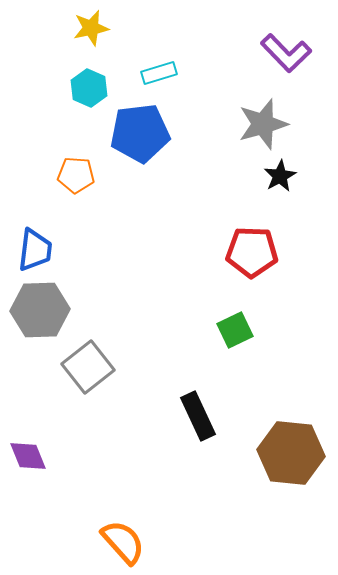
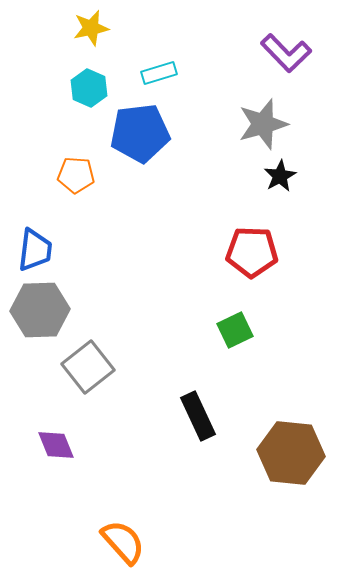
purple diamond: moved 28 px right, 11 px up
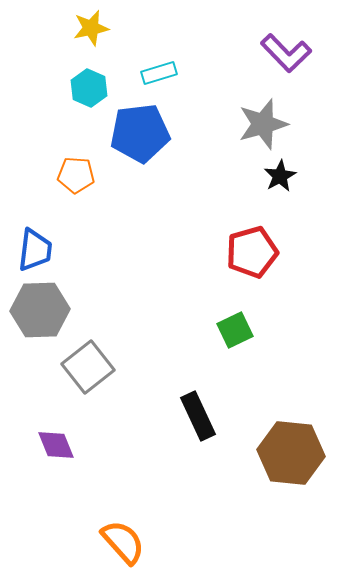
red pentagon: rotated 18 degrees counterclockwise
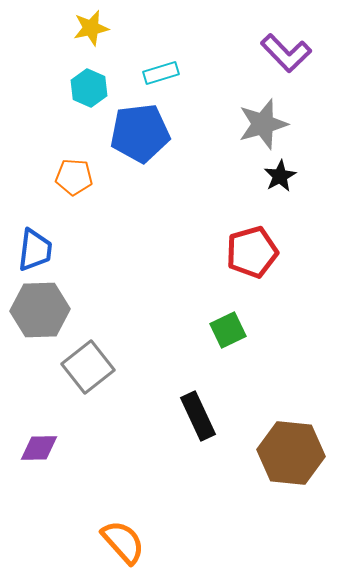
cyan rectangle: moved 2 px right
orange pentagon: moved 2 px left, 2 px down
green square: moved 7 px left
purple diamond: moved 17 px left, 3 px down; rotated 69 degrees counterclockwise
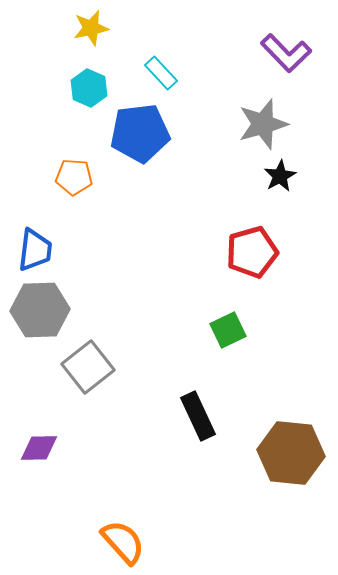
cyan rectangle: rotated 64 degrees clockwise
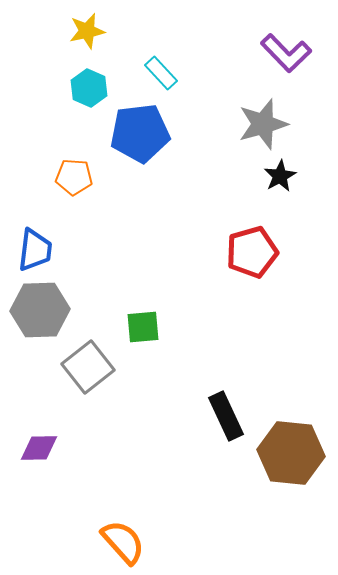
yellow star: moved 4 px left, 3 px down
green square: moved 85 px left, 3 px up; rotated 21 degrees clockwise
black rectangle: moved 28 px right
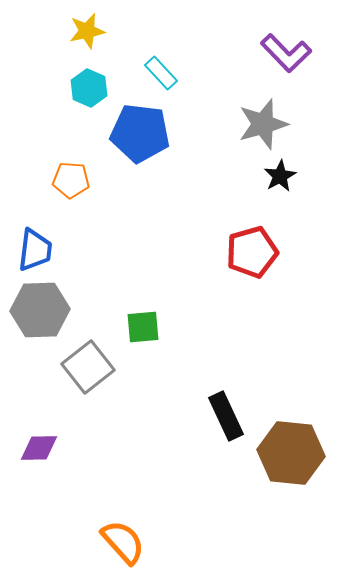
blue pentagon: rotated 14 degrees clockwise
orange pentagon: moved 3 px left, 3 px down
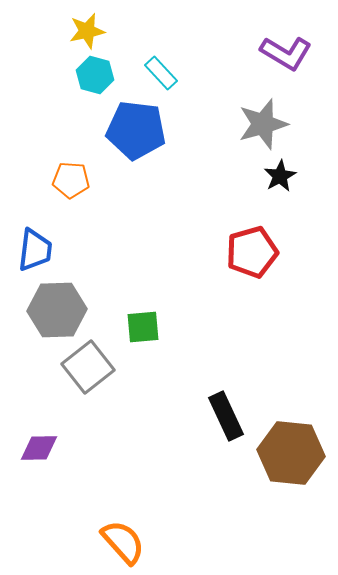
purple L-shape: rotated 15 degrees counterclockwise
cyan hexagon: moved 6 px right, 13 px up; rotated 9 degrees counterclockwise
blue pentagon: moved 4 px left, 3 px up
gray hexagon: moved 17 px right
